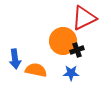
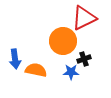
black cross: moved 7 px right, 9 px down
blue star: moved 1 px up
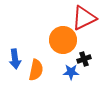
orange circle: moved 1 px up
orange semicircle: rotated 90 degrees clockwise
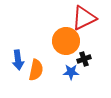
orange circle: moved 3 px right, 1 px down
blue arrow: moved 3 px right, 1 px down
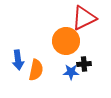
black cross: moved 5 px down; rotated 16 degrees clockwise
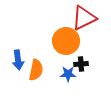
black cross: moved 3 px left
blue star: moved 3 px left, 2 px down
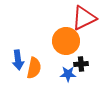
orange semicircle: moved 2 px left, 2 px up
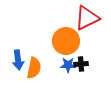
red triangle: moved 3 px right
blue star: moved 9 px up
